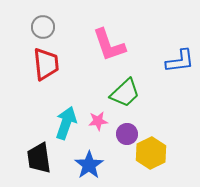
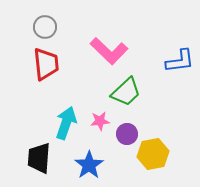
gray circle: moved 2 px right
pink L-shape: moved 6 px down; rotated 27 degrees counterclockwise
green trapezoid: moved 1 px right, 1 px up
pink star: moved 2 px right
yellow hexagon: moved 2 px right, 1 px down; rotated 16 degrees clockwise
black trapezoid: rotated 12 degrees clockwise
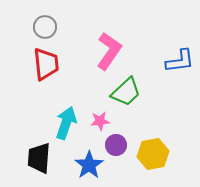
pink L-shape: rotated 99 degrees counterclockwise
purple circle: moved 11 px left, 11 px down
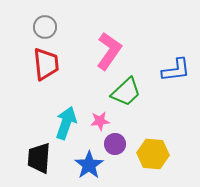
blue L-shape: moved 4 px left, 9 px down
purple circle: moved 1 px left, 1 px up
yellow hexagon: rotated 16 degrees clockwise
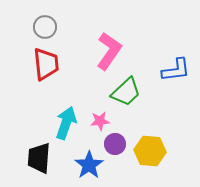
yellow hexagon: moved 3 px left, 3 px up
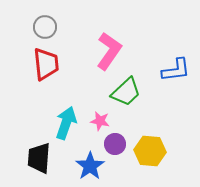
pink star: rotated 18 degrees clockwise
blue star: moved 1 px right, 1 px down
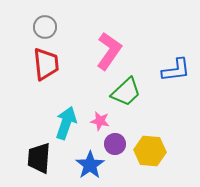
blue star: moved 1 px up
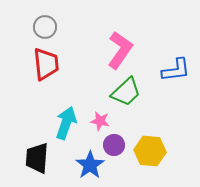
pink L-shape: moved 11 px right, 1 px up
purple circle: moved 1 px left, 1 px down
black trapezoid: moved 2 px left
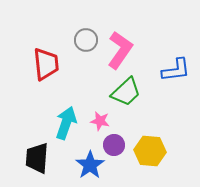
gray circle: moved 41 px right, 13 px down
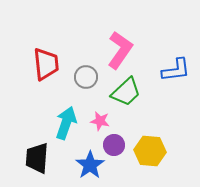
gray circle: moved 37 px down
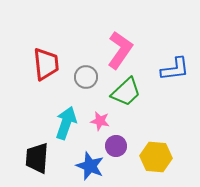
blue L-shape: moved 1 px left, 1 px up
purple circle: moved 2 px right, 1 px down
yellow hexagon: moved 6 px right, 6 px down
blue star: moved 1 px down; rotated 16 degrees counterclockwise
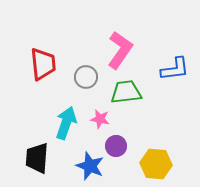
red trapezoid: moved 3 px left
green trapezoid: rotated 144 degrees counterclockwise
pink star: moved 2 px up
yellow hexagon: moved 7 px down
